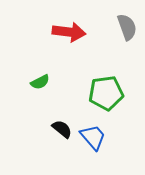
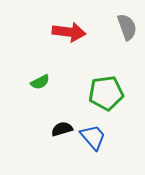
black semicircle: rotated 55 degrees counterclockwise
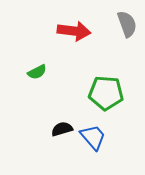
gray semicircle: moved 3 px up
red arrow: moved 5 px right, 1 px up
green semicircle: moved 3 px left, 10 px up
green pentagon: rotated 12 degrees clockwise
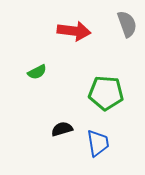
blue trapezoid: moved 5 px right, 6 px down; rotated 32 degrees clockwise
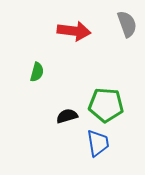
green semicircle: rotated 48 degrees counterclockwise
green pentagon: moved 12 px down
black semicircle: moved 5 px right, 13 px up
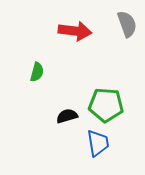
red arrow: moved 1 px right
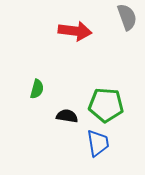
gray semicircle: moved 7 px up
green semicircle: moved 17 px down
black semicircle: rotated 25 degrees clockwise
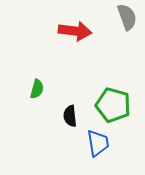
green pentagon: moved 7 px right; rotated 12 degrees clockwise
black semicircle: moved 3 px right; rotated 105 degrees counterclockwise
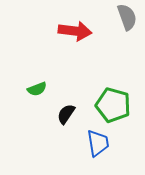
green semicircle: rotated 54 degrees clockwise
black semicircle: moved 4 px left, 2 px up; rotated 40 degrees clockwise
